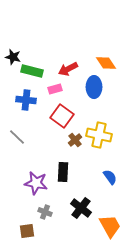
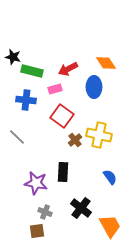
brown square: moved 10 px right
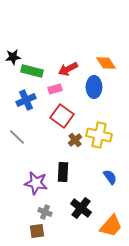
black star: rotated 21 degrees counterclockwise
blue cross: rotated 30 degrees counterclockwise
orange trapezoid: moved 1 px right; rotated 70 degrees clockwise
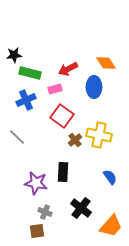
black star: moved 1 px right, 2 px up
green rectangle: moved 2 px left, 2 px down
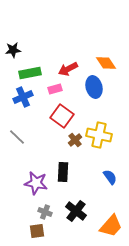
black star: moved 1 px left, 5 px up
green rectangle: rotated 25 degrees counterclockwise
blue ellipse: rotated 15 degrees counterclockwise
blue cross: moved 3 px left, 3 px up
black cross: moved 5 px left, 3 px down
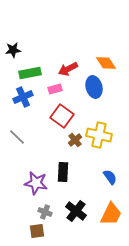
orange trapezoid: moved 12 px up; rotated 15 degrees counterclockwise
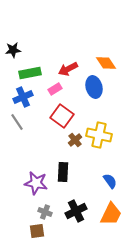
pink rectangle: rotated 16 degrees counterclockwise
gray line: moved 15 px up; rotated 12 degrees clockwise
blue semicircle: moved 4 px down
black cross: rotated 25 degrees clockwise
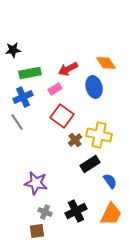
black rectangle: moved 27 px right, 8 px up; rotated 54 degrees clockwise
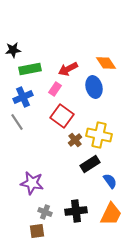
green rectangle: moved 4 px up
pink rectangle: rotated 24 degrees counterclockwise
purple star: moved 4 px left
black cross: rotated 20 degrees clockwise
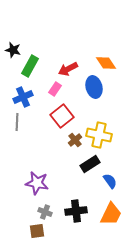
black star: rotated 21 degrees clockwise
green rectangle: moved 3 px up; rotated 50 degrees counterclockwise
red square: rotated 15 degrees clockwise
gray line: rotated 36 degrees clockwise
purple star: moved 5 px right
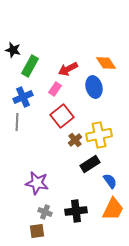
yellow cross: rotated 25 degrees counterclockwise
orange trapezoid: moved 2 px right, 5 px up
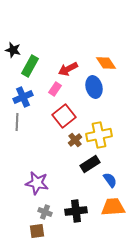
red square: moved 2 px right
blue semicircle: moved 1 px up
orange trapezoid: moved 2 px up; rotated 120 degrees counterclockwise
